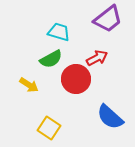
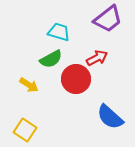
yellow square: moved 24 px left, 2 px down
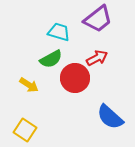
purple trapezoid: moved 10 px left
red circle: moved 1 px left, 1 px up
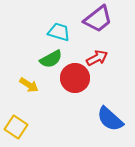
blue semicircle: moved 2 px down
yellow square: moved 9 px left, 3 px up
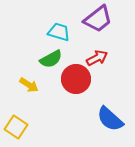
red circle: moved 1 px right, 1 px down
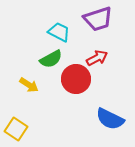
purple trapezoid: rotated 20 degrees clockwise
cyan trapezoid: rotated 10 degrees clockwise
blue semicircle: rotated 16 degrees counterclockwise
yellow square: moved 2 px down
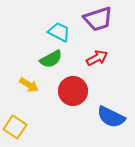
red circle: moved 3 px left, 12 px down
blue semicircle: moved 1 px right, 2 px up
yellow square: moved 1 px left, 2 px up
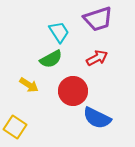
cyan trapezoid: rotated 30 degrees clockwise
blue semicircle: moved 14 px left, 1 px down
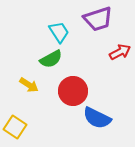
red arrow: moved 23 px right, 6 px up
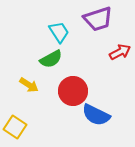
blue semicircle: moved 1 px left, 3 px up
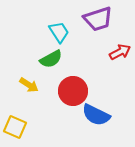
yellow square: rotated 10 degrees counterclockwise
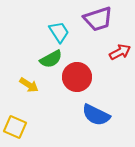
red circle: moved 4 px right, 14 px up
